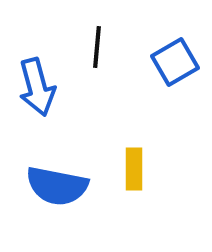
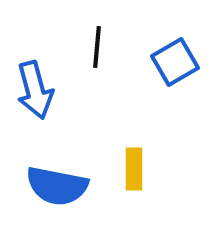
blue arrow: moved 2 px left, 3 px down
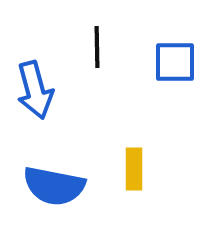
black line: rotated 6 degrees counterclockwise
blue square: rotated 30 degrees clockwise
blue semicircle: moved 3 px left
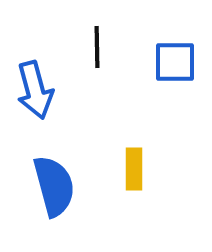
blue semicircle: rotated 116 degrees counterclockwise
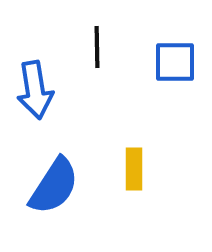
blue arrow: rotated 6 degrees clockwise
blue semicircle: rotated 48 degrees clockwise
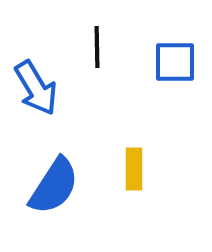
blue arrow: moved 1 px right, 2 px up; rotated 22 degrees counterclockwise
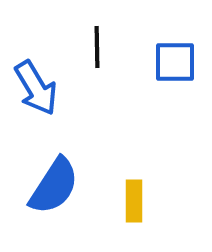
yellow rectangle: moved 32 px down
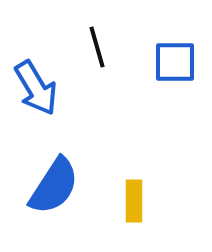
black line: rotated 15 degrees counterclockwise
